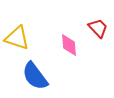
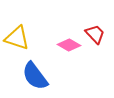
red trapezoid: moved 3 px left, 6 px down
pink diamond: rotated 55 degrees counterclockwise
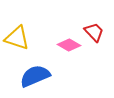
red trapezoid: moved 1 px left, 2 px up
blue semicircle: rotated 104 degrees clockwise
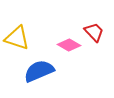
blue semicircle: moved 4 px right, 5 px up
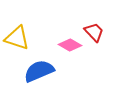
pink diamond: moved 1 px right
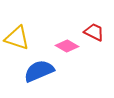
red trapezoid: rotated 20 degrees counterclockwise
pink diamond: moved 3 px left, 1 px down
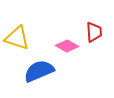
red trapezoid: rotated 60 degrees clockwise
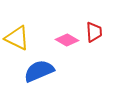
yellow triangle: rotated 8 degrees clockwise
pink diamond: moved 6 px up
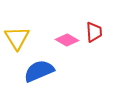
yellow triangle: rotated 32 degrees clockwise
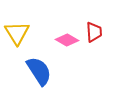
yellow triangle: moved 5 px up
blue semicircle: rotated 80 degrees clockwise
